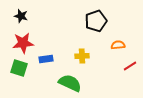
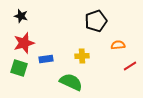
red star: moved 1 px right; rotated 10 degrees counterclockwise
green semicircle: moved 1 px right, 1 px up
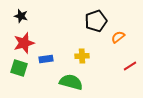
orange semicircle: moved 8 px up; rotated 32 degrees counterclockwise
green semicircle: rotated 10 degrees counterclockwise
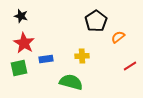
black pentagon: rotated 15 degrees counterclockwise
red star: rotated 25 degrees counterclockwise
green square: rotated 30 degrees counterclockwise
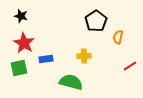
orange semicircle: rotated 40 degrees counterclockwise
yellow cross: moved 2 px right
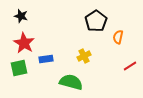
yellow cross: rotated 24 degrees counterclockwise
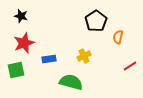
red star: rotated 20 degrees clockwise
blue rectangle: moved 3 px right
green square: moved 3 px left, 2 px down
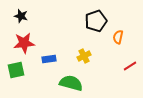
black pentagon: rotated 15 degrees clockwise
red star: rotated 15 degrees clockwise
green semicircle: moved 1 px down
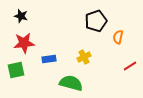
yellow cross: moved 1 px down
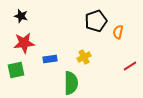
orange semicircle: moved 5 px up
blue rectangle: moved 1 px right
green semicircle: rotated 75 degrees clockwise
